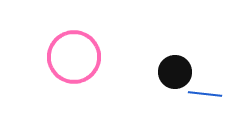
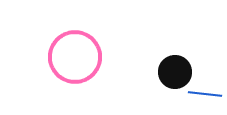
pink circle: moved 1 px right
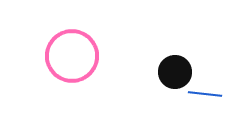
pink circle: moved 3 px left, 1 px up
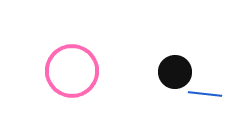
pink circle: moved 15 px down
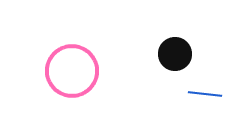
black circle: moved 18 px up
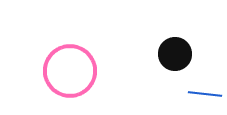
pink circle: moved 2 px left
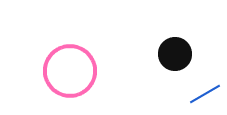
blue line: rotated 36 degrees counterclockwise
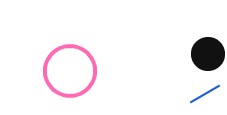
black circle: moved 33 px right
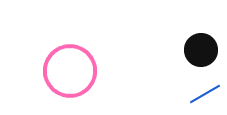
black circle: moved 7 px left, 4 px up
